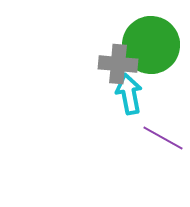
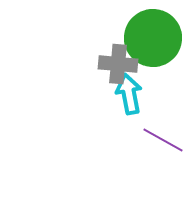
green circle: moved 2 px right, 7 px up
purple line: moved 2 px down
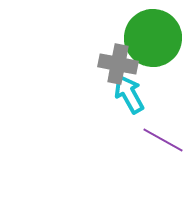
gray cross: rotated 6 degrees clockwise
cyan arrow: rotated 18 degrees counterclockwise
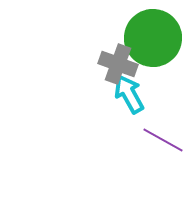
gray cross: rotated 9 degrees clockwise
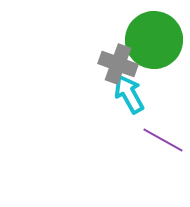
green circle: moved 1 px right, 2 px down
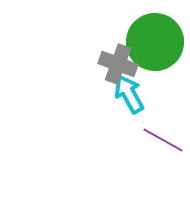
green circle: moved 1 px right, 2 px down
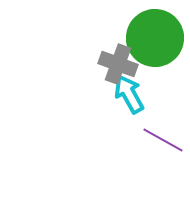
green circle: moved 4 px up
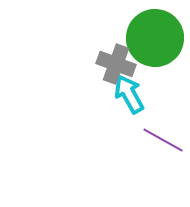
gray cross: moved 2 px left
